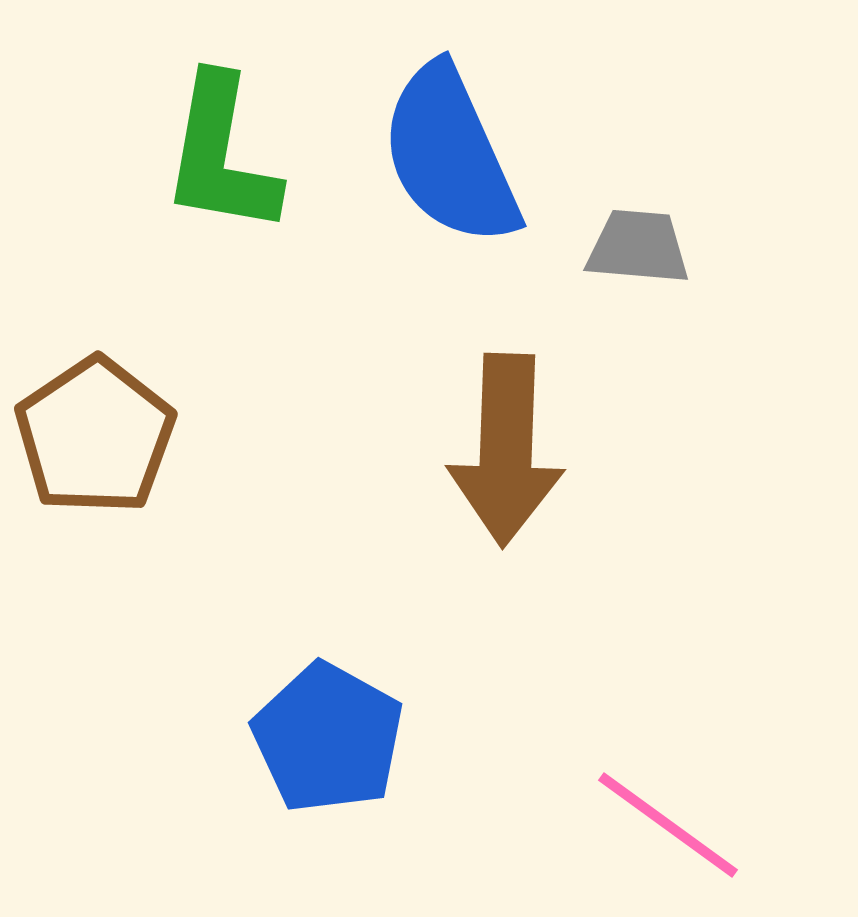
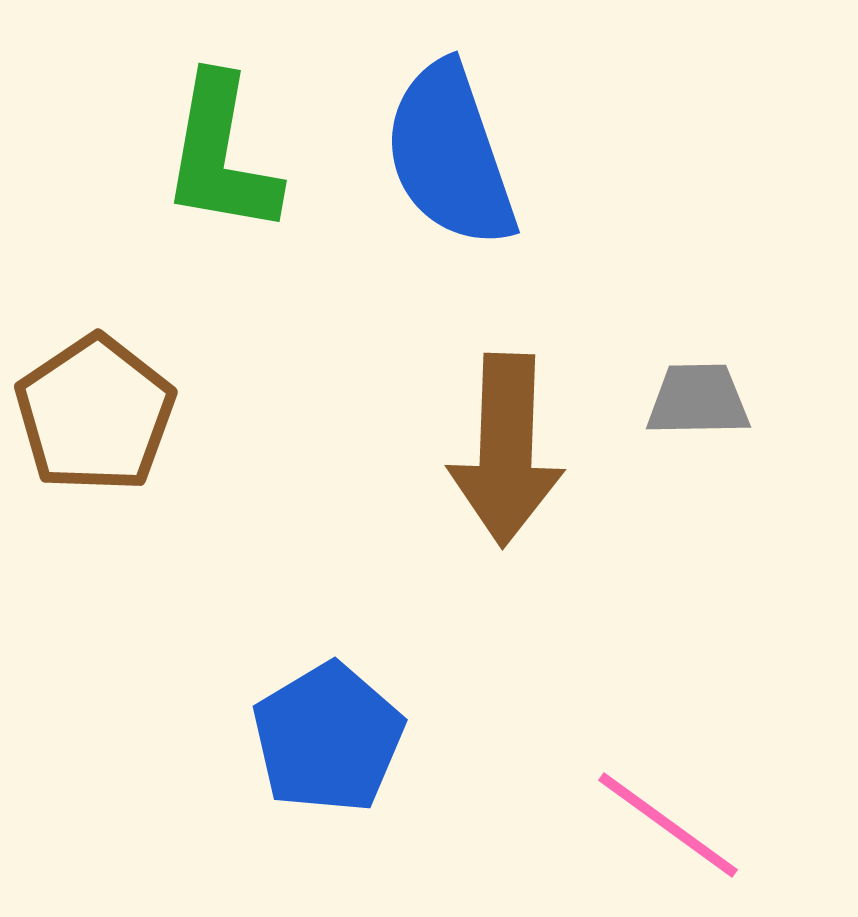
blue semicircle: rotated 5 degrees clockwise
gray trapezoid: moved 60 px right, 153 px down; rotated 6 degrees counterclockwise
brown pentagon: moved 22 px up
blue pentagon: rotated 12 degrees clockwise
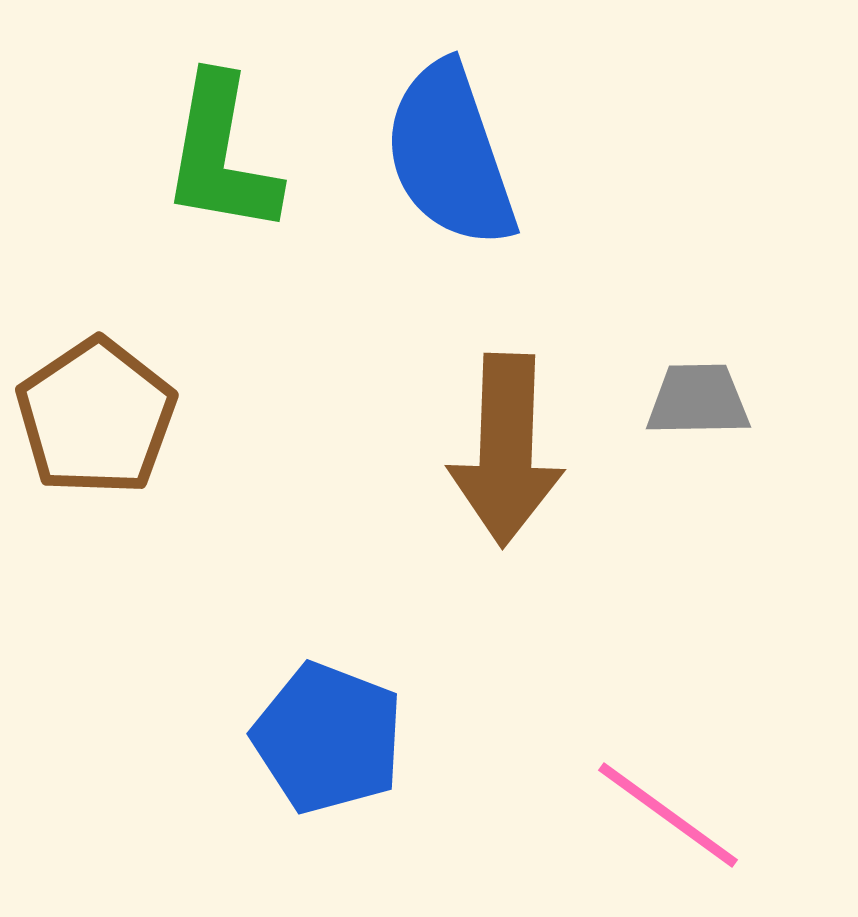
brown pentagon: moved 1 px right, 3 px down
blue pentagon: rotated 20 degrees counterclockwise
pink line: moved 10 px up
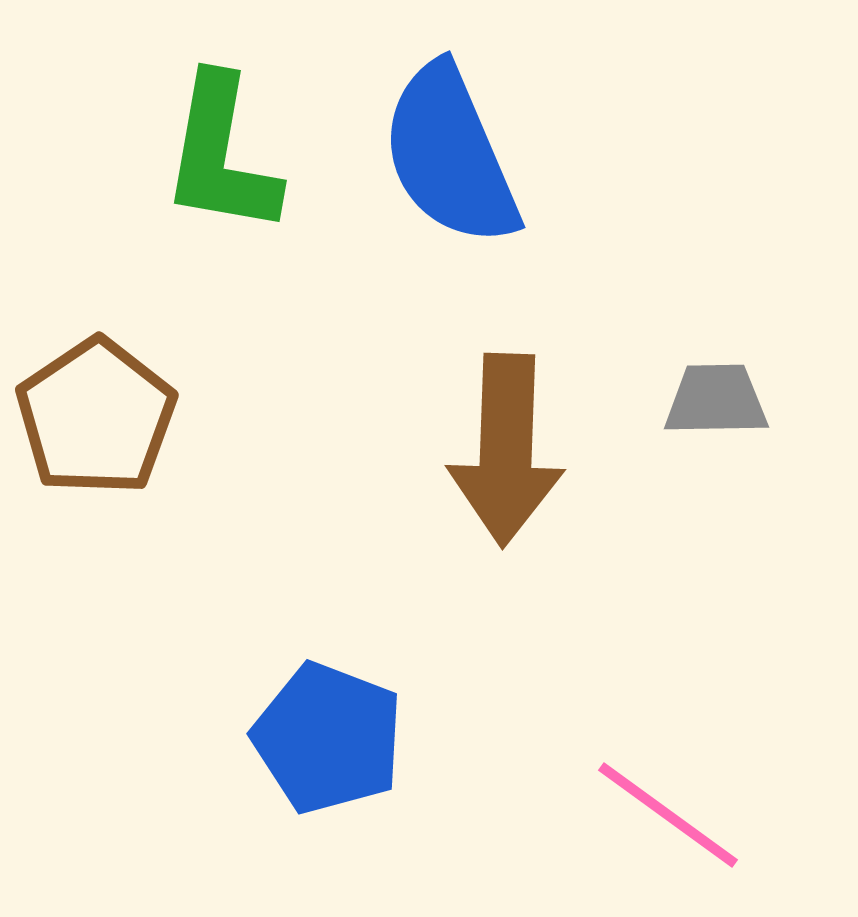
blue semicircle: rotated 4 degrees counterclockwise
gray trapezoid: moved 18 px right
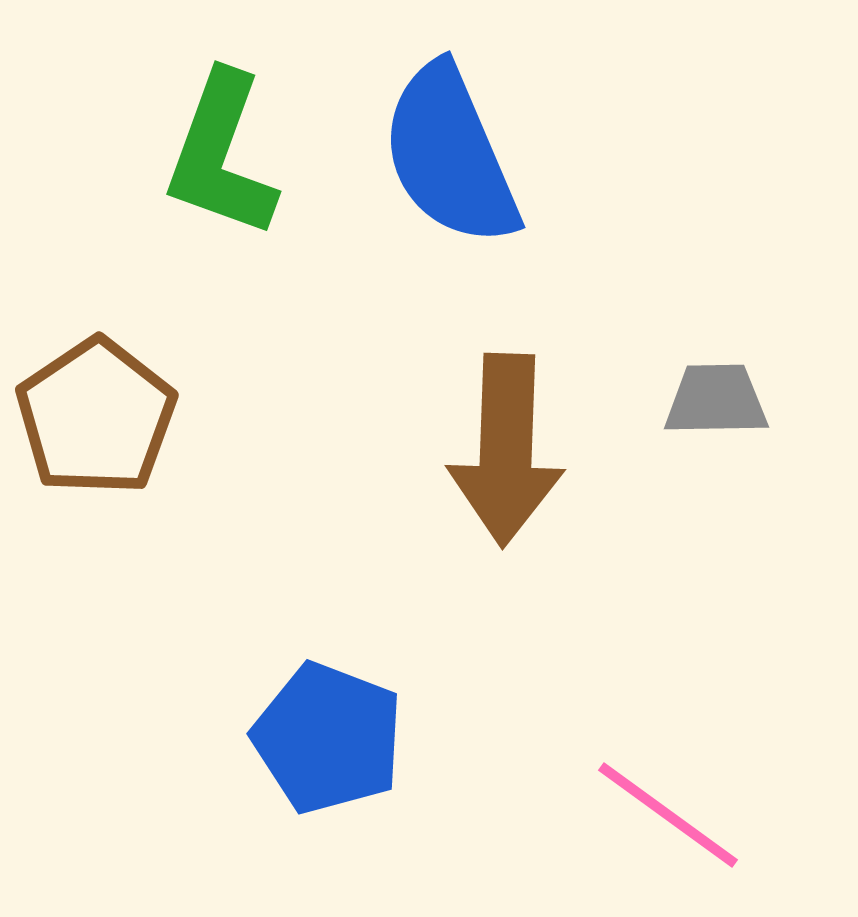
green L-shape: rotated 10 degrees clockwise
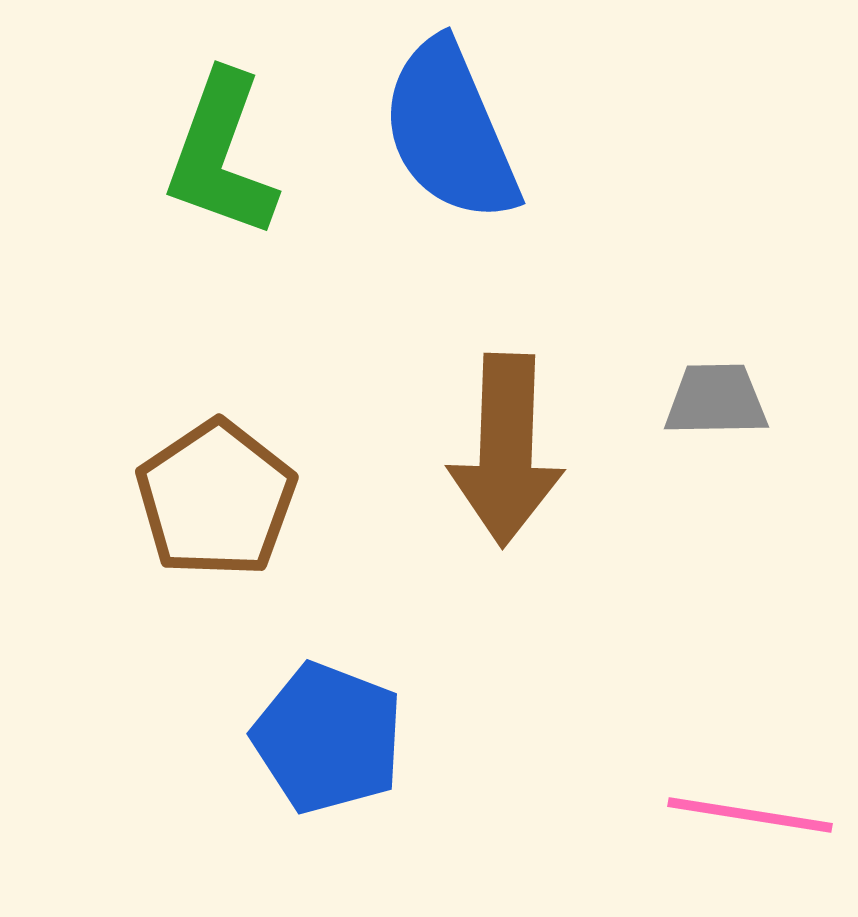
blue semicircle: moved 24 px up
brown pentagon: moved 120 px right, 82 px down
pink line: moved 82 px right; rotated 27 degrees counterclockwise
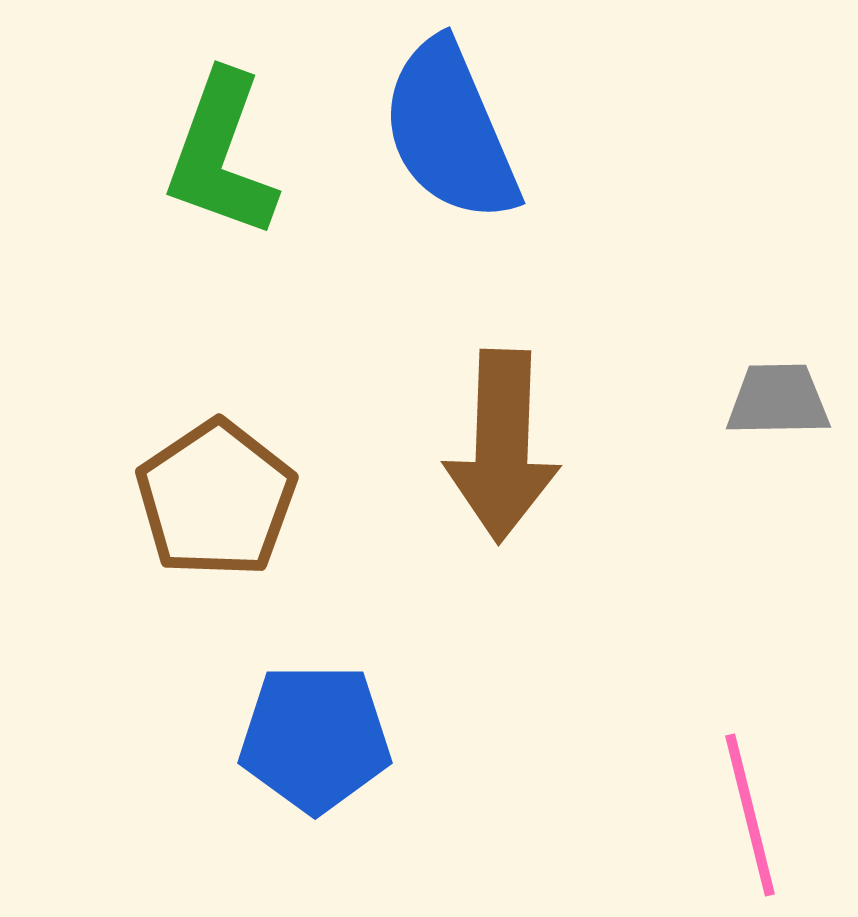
gray trapezoid: moved 62 px right
brown arrow: moved 4 px left, 4 px up
blue pentagon: moved 13 px left; rotated 21 degrees counterclockwise
pink line: rotated 67 degrees clockwise
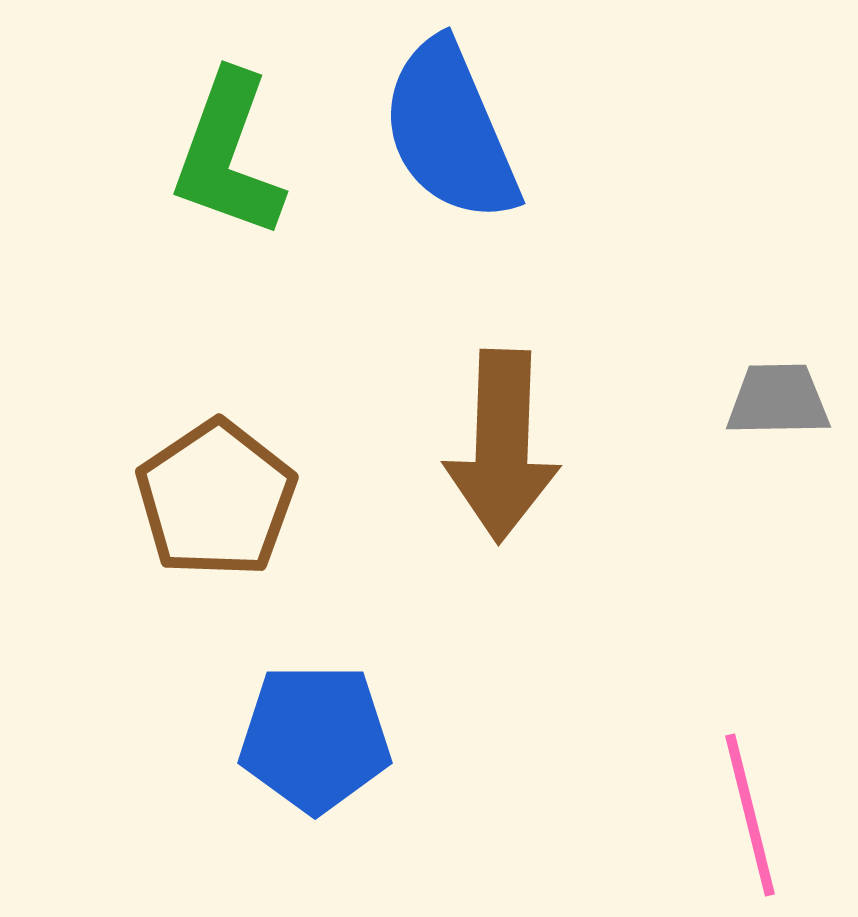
green L-shape: moved 7 px right
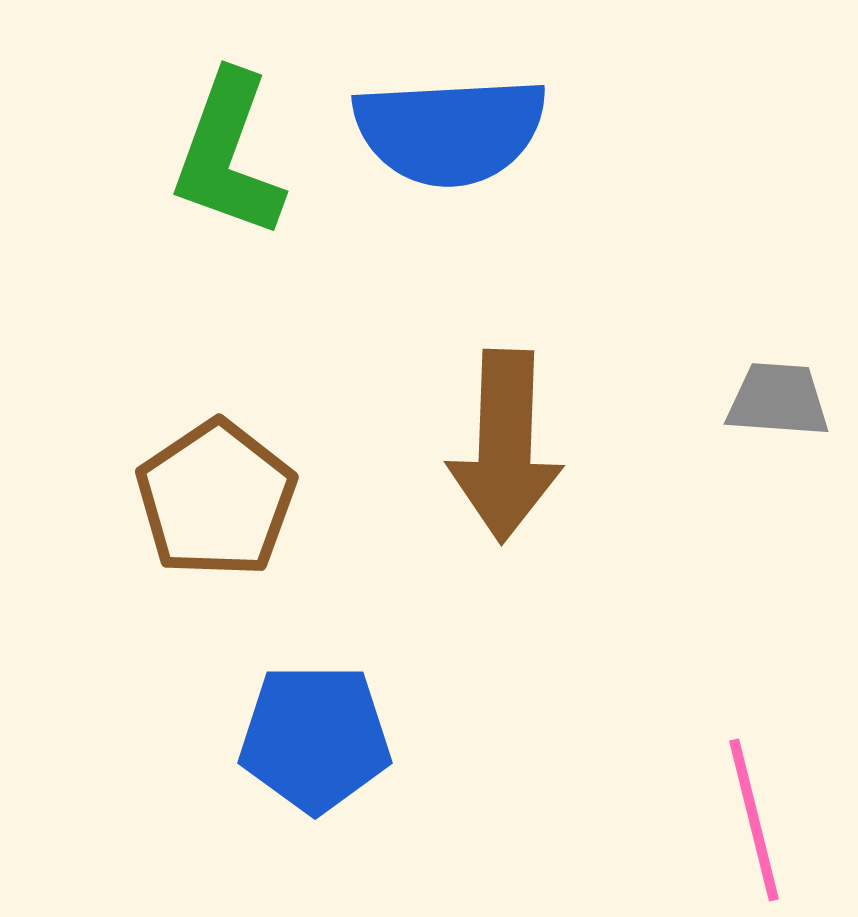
blue semicircle: rotated 70 degrees counterclockwise
gray trapezoid: rotated 5 degrees clockwise
brown arrow: moved 3 px right
pink line: moved 4 px right, 5 px down
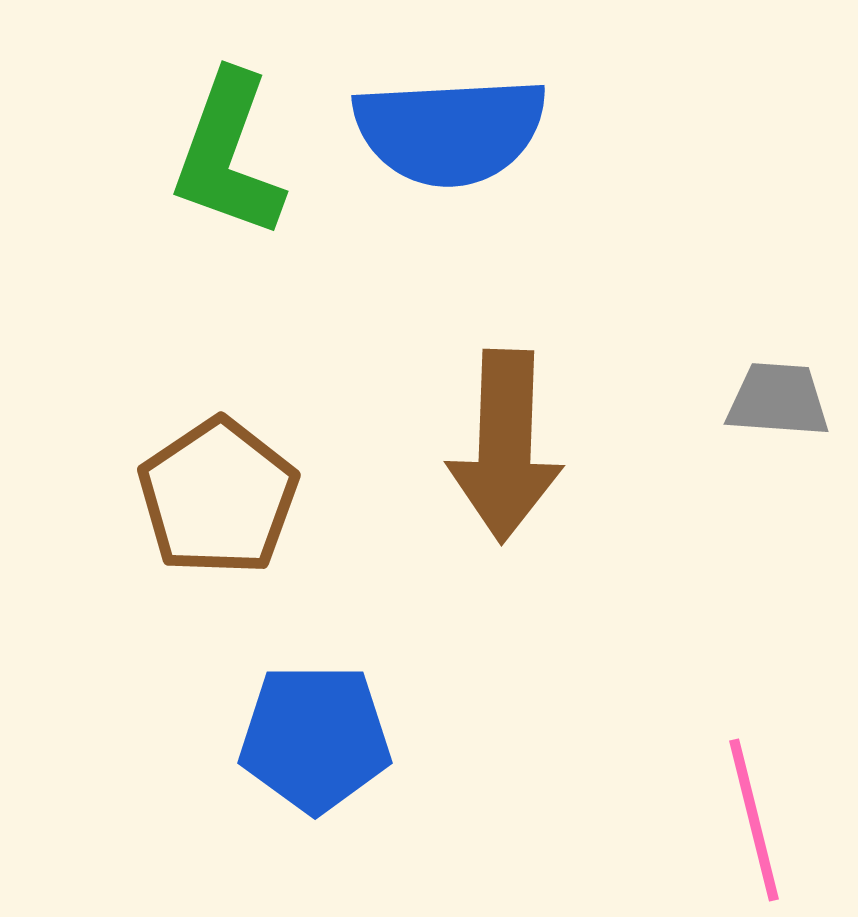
brown pentagon: moved 2 px right, 2 px up
